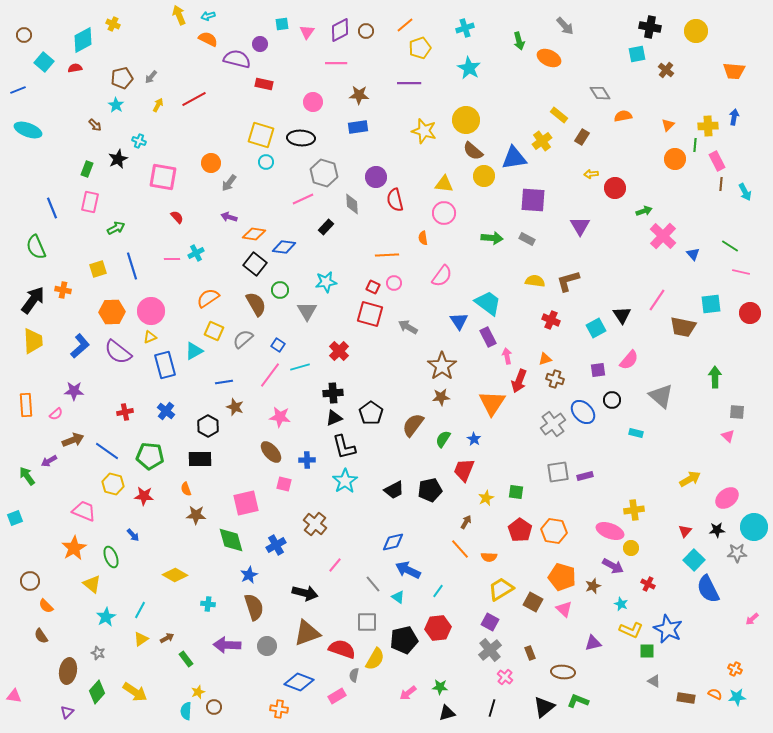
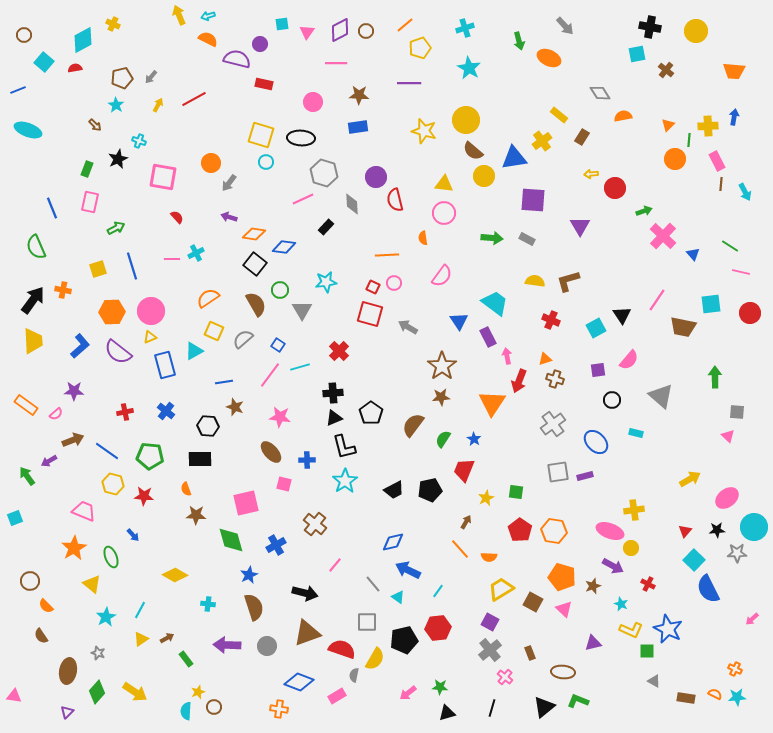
green line at (695, 145): moved 6 px left, 5 px up
cyan trapezoid at (488, 303): moved 7 px right
gray triangle at (307, 311): moved 5 px left, 1 px up
orange rectangle at (26, 405): rotated 50 degrees counterclockwise
blue ellipse at (583, 412): moved 13 px right, 30 px down
black hexagon at (208, 426): rotated 25 degrees counterclockwise
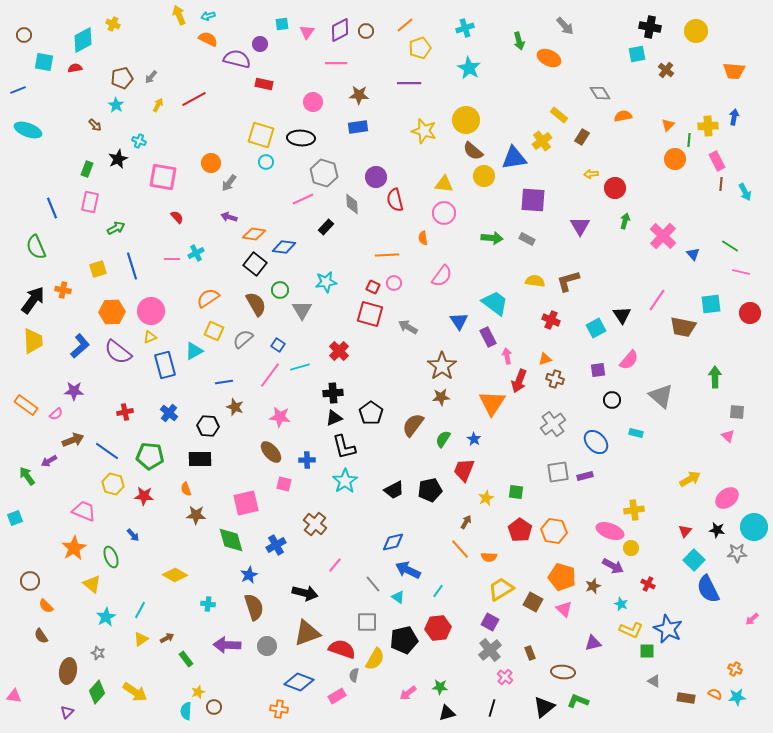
cyan square at (44, 62): rotated 30 degrees counterclockwise
green arrow at (644, 211): moved 19 px left, 10 px down; rotated 56 degrees counterclockwise
blue cross at (166, 411): moved 3 px right, 2 px down
black star at (717, 530): rotated 14 degrees clockwise
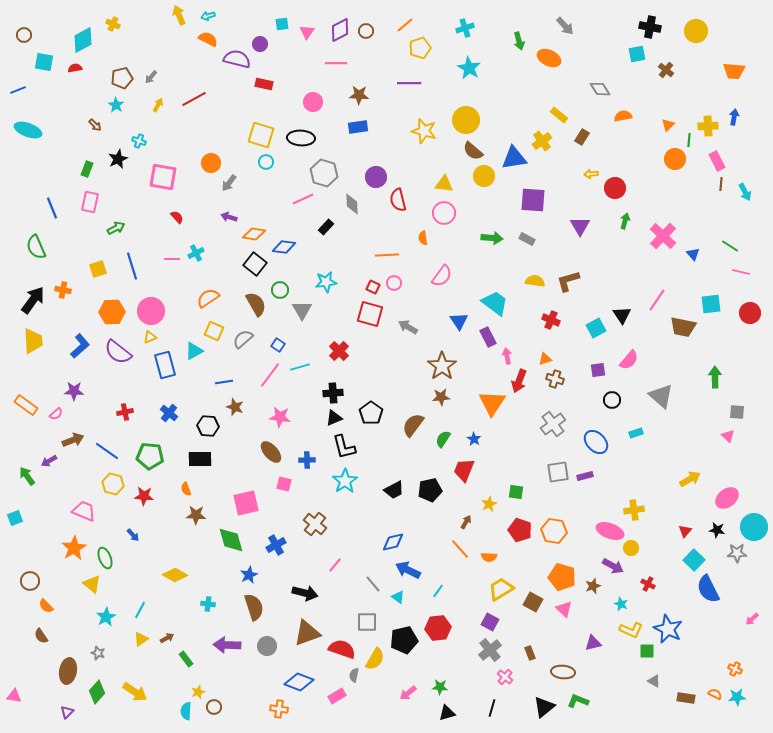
gray diamond at (600, 93): moved 4 px up
red semicircle at (395, 200): moved 3 px right
cyan rectangle at (636, 433): rotated 32 degrees counterclockwise
yellow star at (486, 498): moved 3 px right, 6 px down
red pentagon at (520, 530): rotated 15 degrees counterclockwise
green ellipse at (111, 557): moved 6 px left, 1 px down
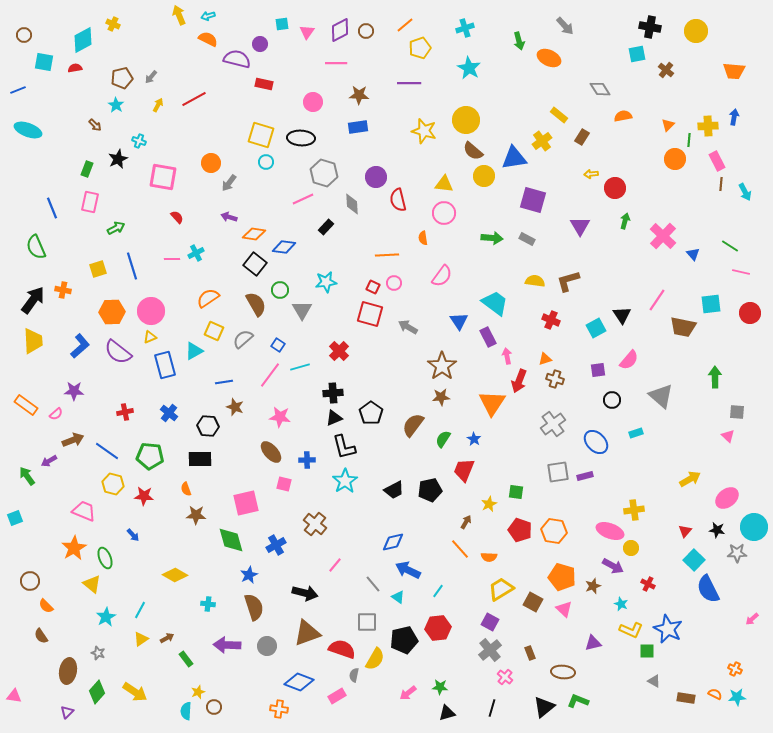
purple square at (533, 200): rotated 12 degrees clockwise
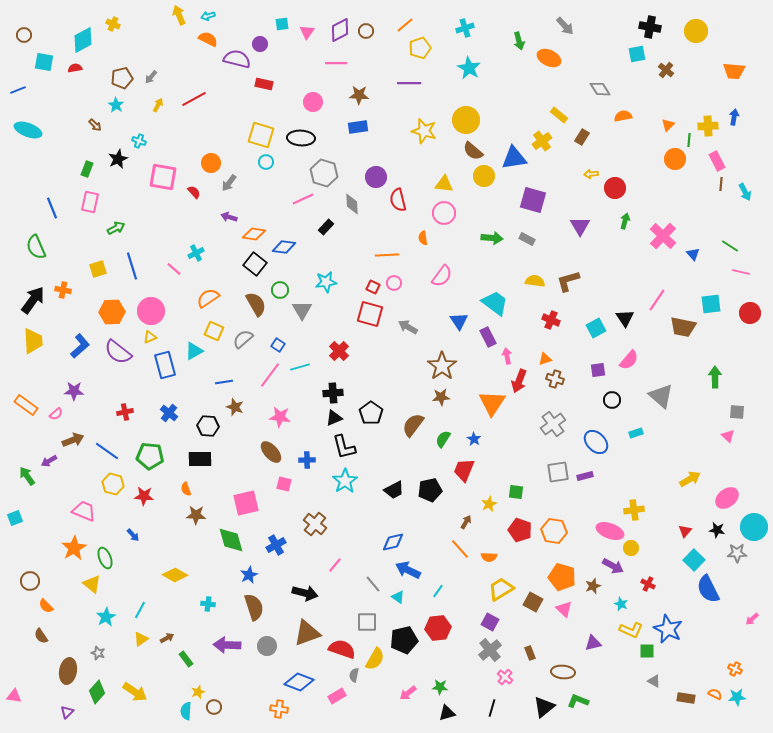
red semicircle at (177, 217): moved 17 px right, 25 px up
pink line at (172, 259): moved 2 px right, 10 px down; rotated 42 degrees clockwise
black triangle at (622, 315): moved 3 px right, 3 px down
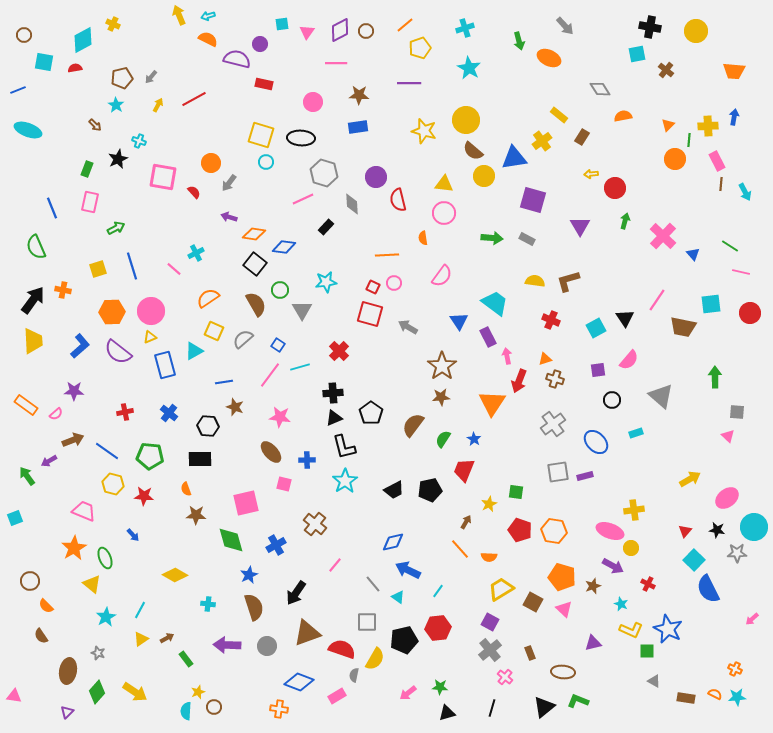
black arrow at (305, 593): moved 9 px left; rotated 110 degrees clockwise
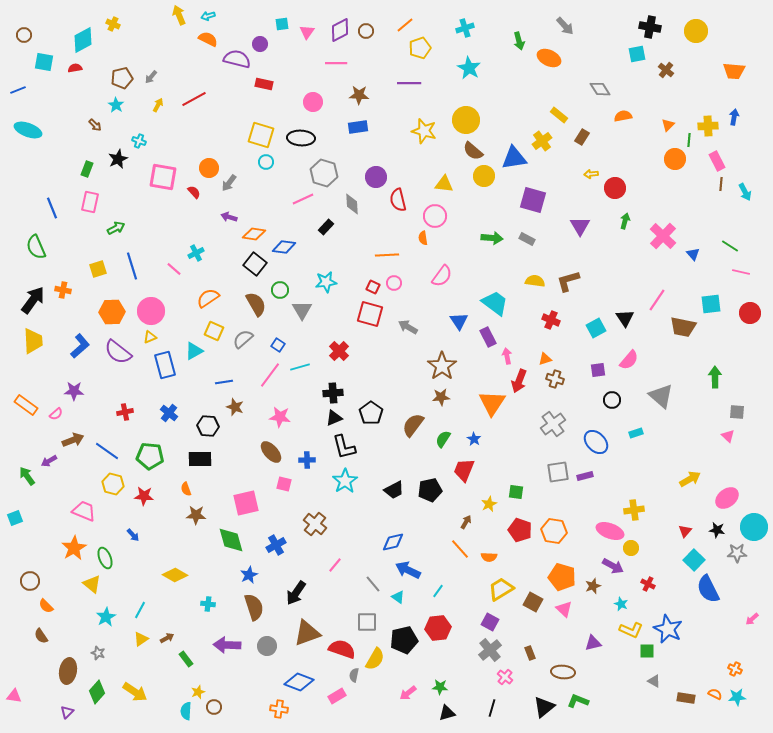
orange circle at (211, 163): moved 2 px left, 5 px down
pink circle at (444, 213): moved 9 px left, 3 px down
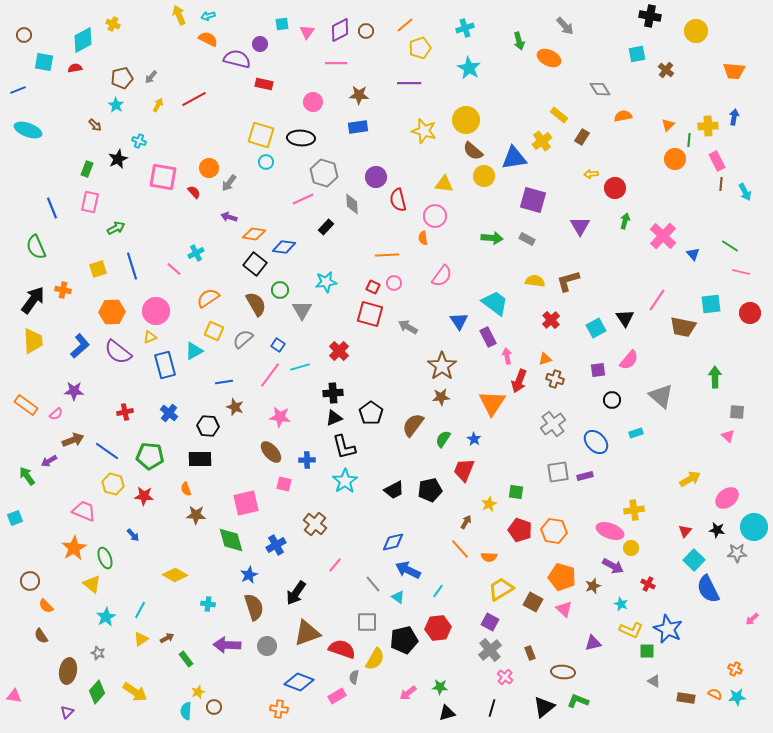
black cross at (650, 27): moved 11 px up
pink circle at (151, 311): moved 5 px right
red cross at (551, 320): rotated 24 degrees clockwise
gray semicircle at (354, 675): moved 2 px down
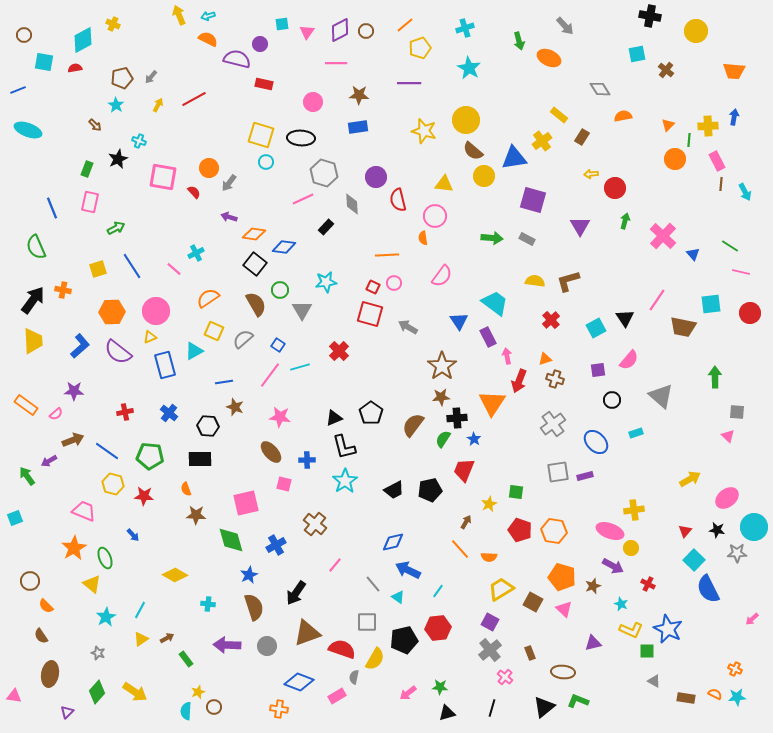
blue line at (132, 266): rotated 16 degrees counterclockwise
black cross at (333, 393): moved 124 px right, 25 px down
brown ellipse at (68, 671): moved 18 px left, 3 px down
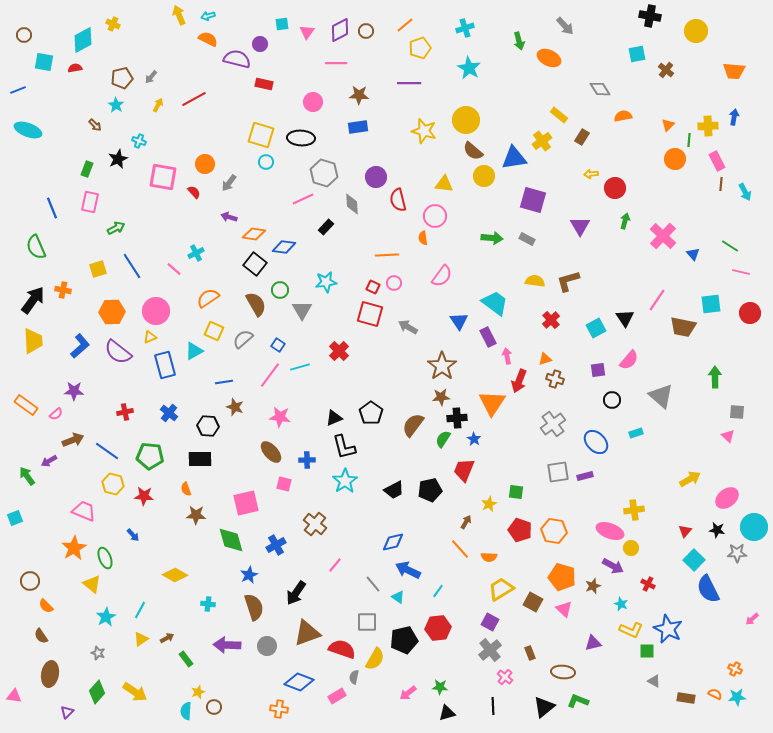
orange circle at (209, 168): moved 4 px left, 4 px up
black line at (492, 708): moved 1 px right, 2 px up; rotated 18 degrees counterclockwise
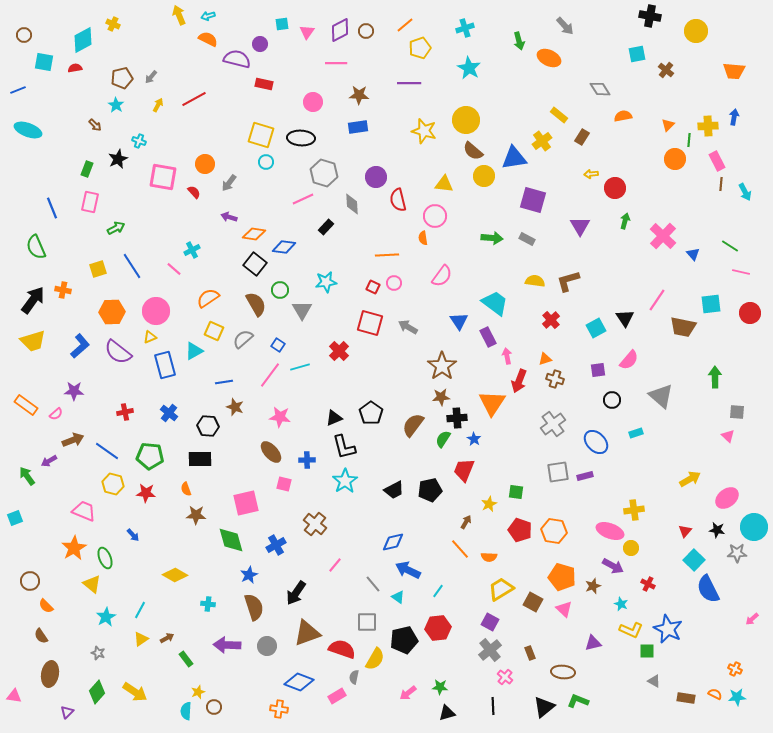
cyan cross at (196, 253): moved 4 px left, 3 px up
red square at (370, 314): moved 9 px down
yellow trapezoid at (33, 341): rotated 76 degrees clockwise
red star at (144, 496): moved 2 px right, 3 px up
